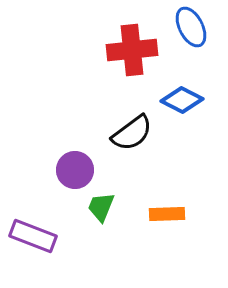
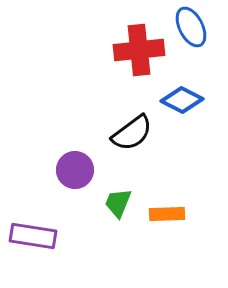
red cross: moved 7 px right
green trapezoid: moved 17 px right, 4 px up
purple rectangle: rotated 12 degrees counterclockwise
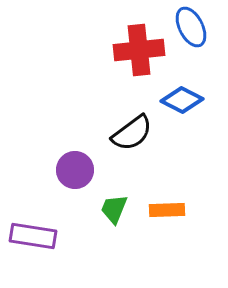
green trapezoid: moved 4 px left, 6 px down
orange rectangle: moved 4 px up
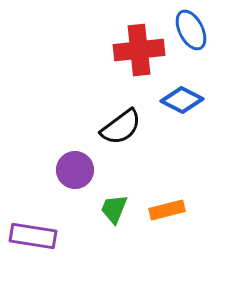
blue ellipse: moved 3 px down
black semicircle: moved 11 px left, 6 px up
orange rectangle: rotated 12 degrees counterclockwise
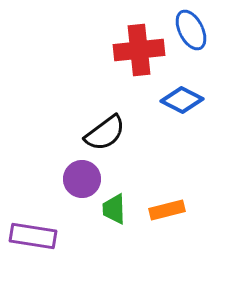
black semicircle: moved 16 px left, 6 px down
purple circle: moved 7 px right, 9 px down
green trapezoid: rotated 24 degrees counterclockwise
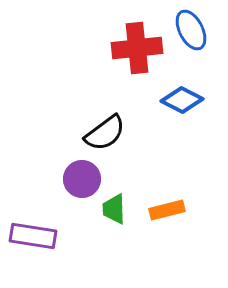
red cross: moved 2 px left, 2 px up
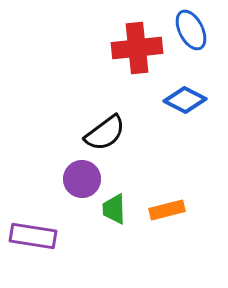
blue diamond: moved 3 px right
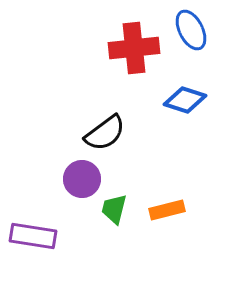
red cross: moved 3 px left
blue diamond: rotated 9 degrees counterclockwise
green trapezoid: rotated 16 degrees clockwise
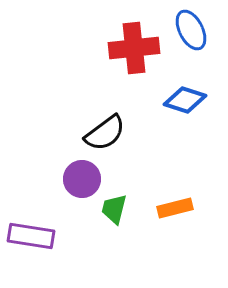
orange rectangle: moved 8 px right, 2 px up
purple rectangle: moved 2 px left
